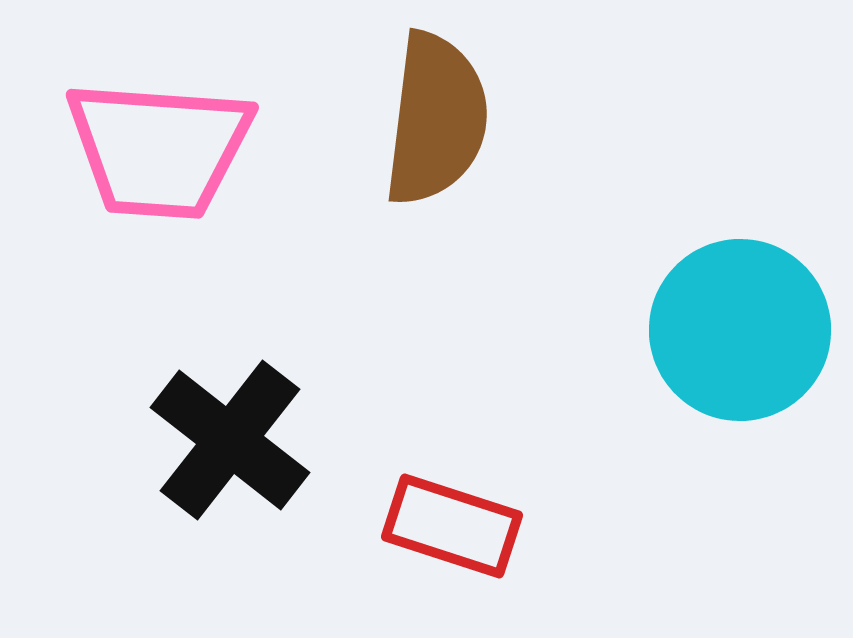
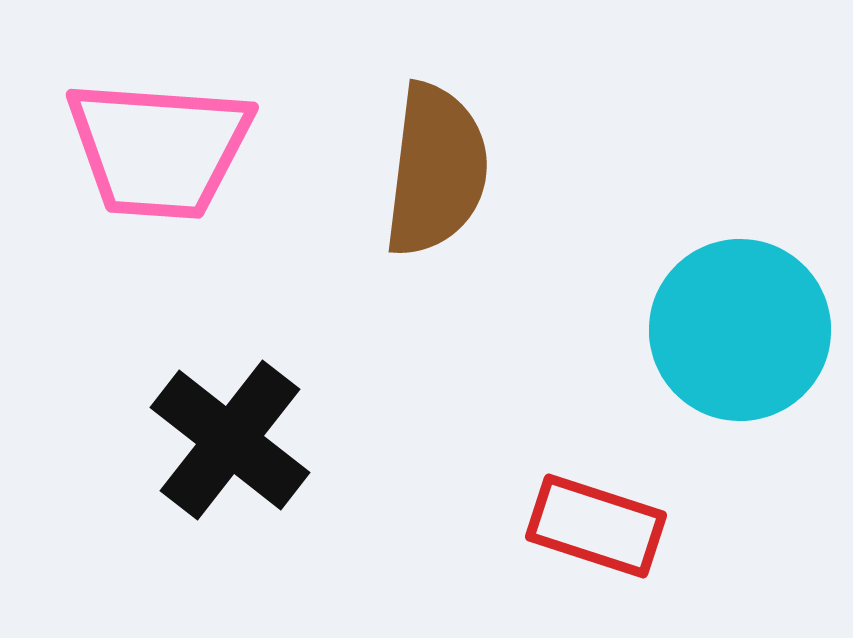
brown semicircle: moved 51 px down
red rectangle: moved 144 px right
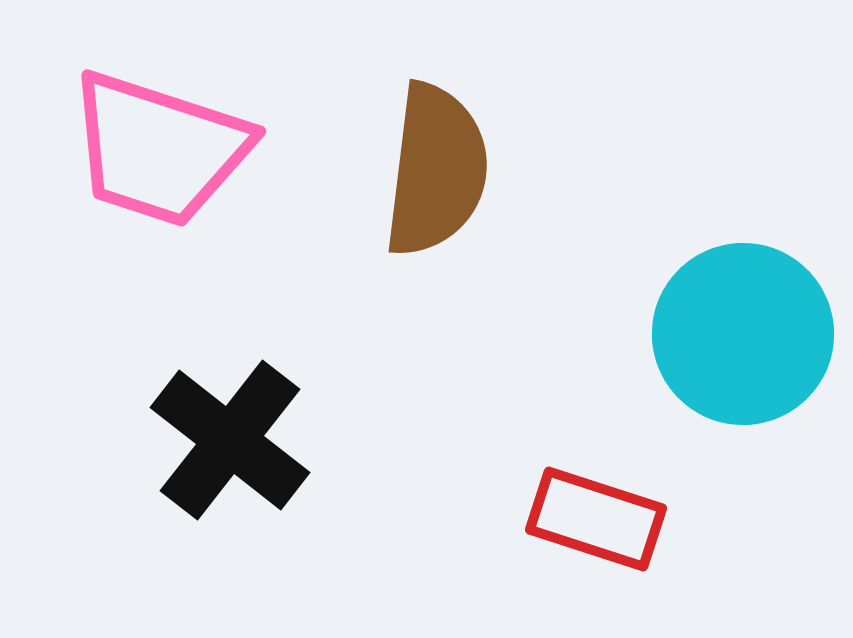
pink trapezoid: rotated 14 degrees clockwise
cyan circle: moved 3 px right, 4 px down
red rectangle: moved 7 px up
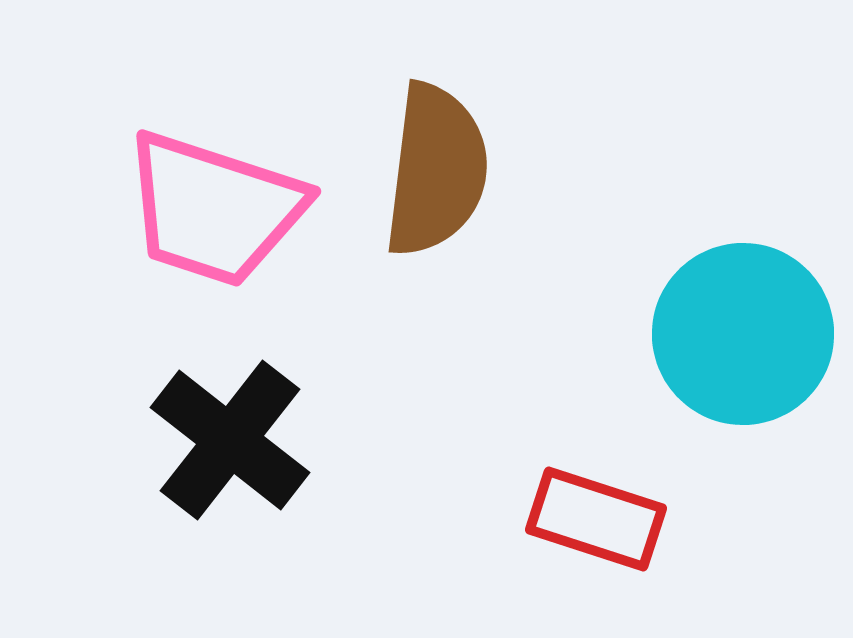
pink trapezoid: moved 55 px right, 60 px down
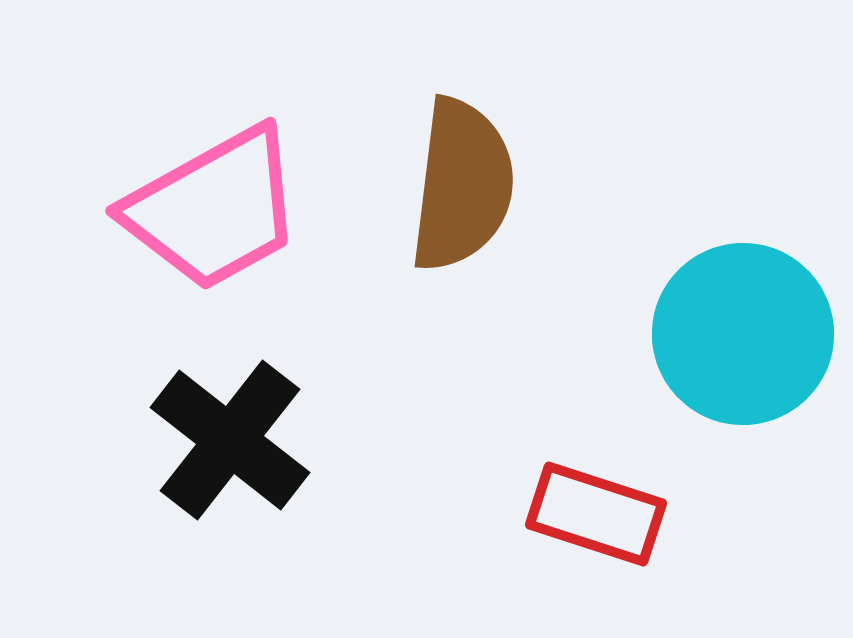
brown semicircle: moved 26 px right, 15 px down
pink trapezoid: rotated 47 degrees counterclockwise
red rectangle: moved 5 px up
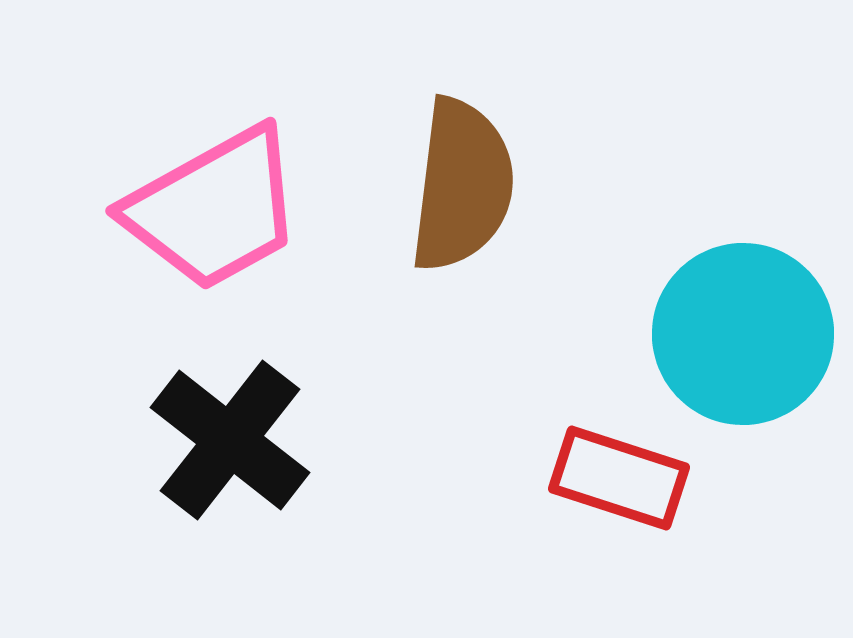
red rectangle: moved 23 px right, 36 px up
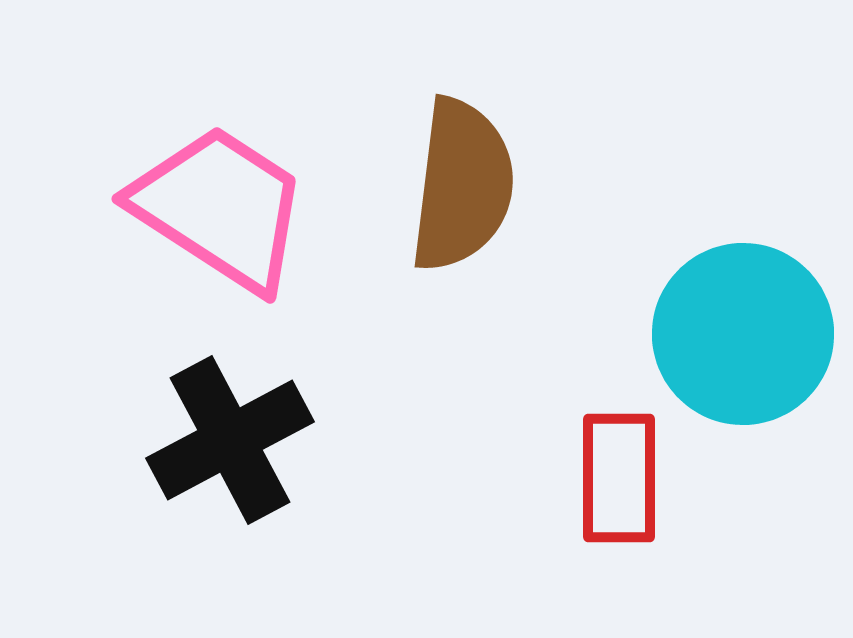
pink trapezoid: moved 6 px right, 1 px up; rotated 118 degrees counterclockwise
black cross: rotated 24 degrees clockwise
red rectangle: rotated 72 degrees clockwise
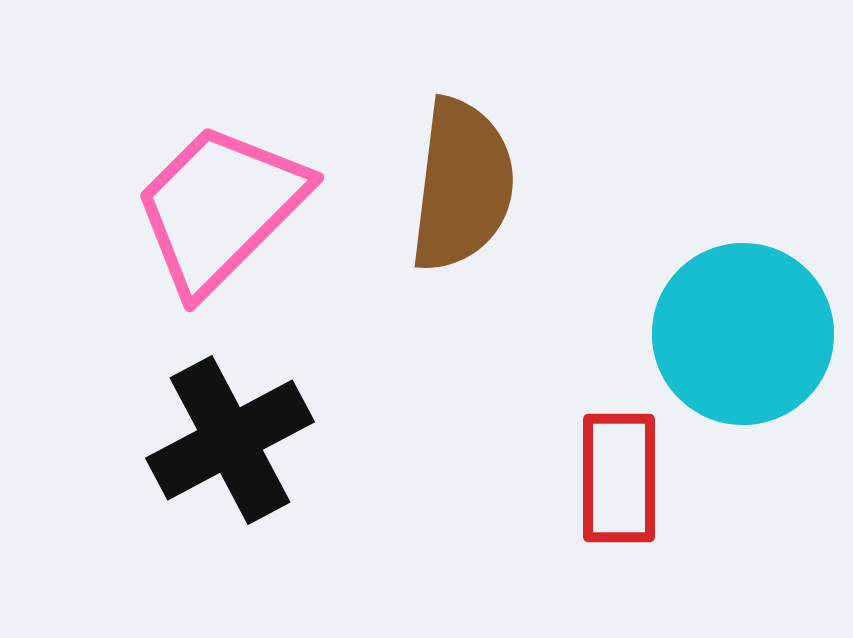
pink trapezoid: rotated 78 degrees counterclockwise
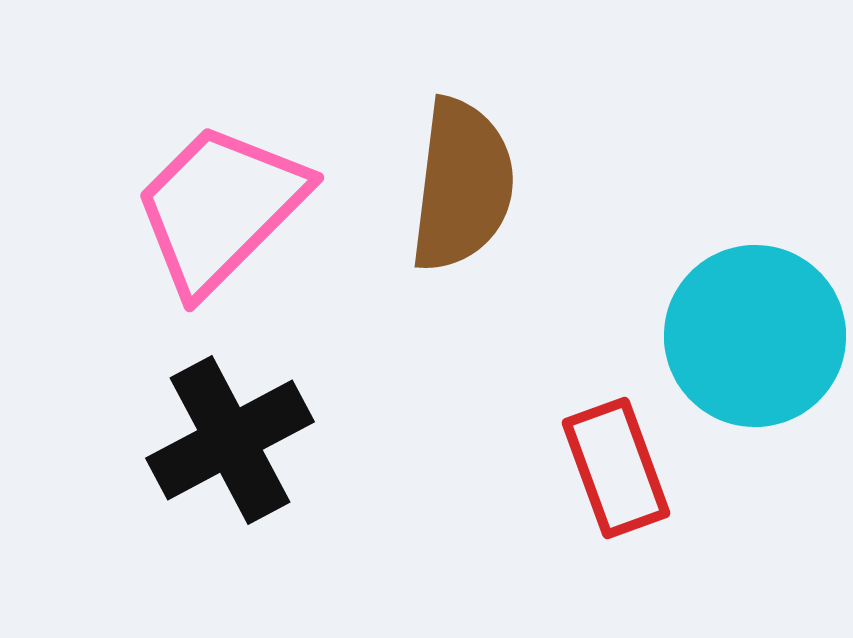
cyan circle: moved 12 px right, 2 px down
red rectangle: moved 3 px left, 10 px up; rotated 20 degrees counterclockwise
